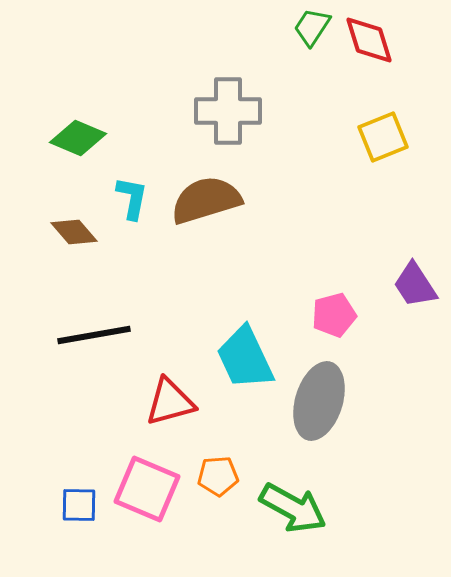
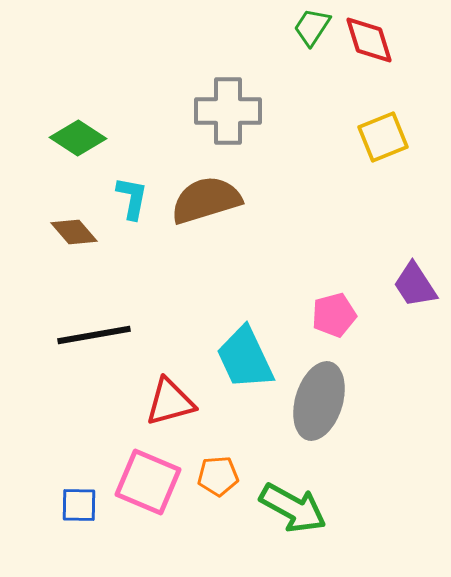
green diamond: rotated 10 degrees clockwise
pink square: moved 1 px right, 7 px up
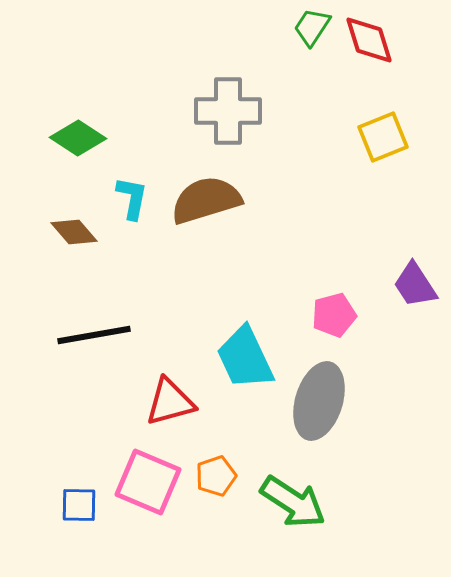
orange pentagon: moved 2 px left; rotated 15 degrees counterclockwise
green arrow: moved 6 px up; rotated 4 degrees clockwise
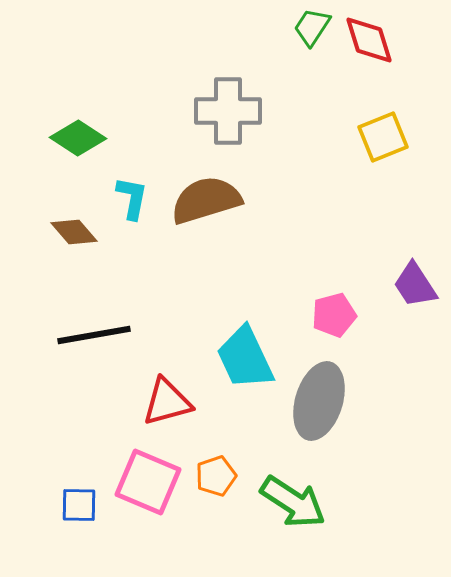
red triangle: moved 3 px left
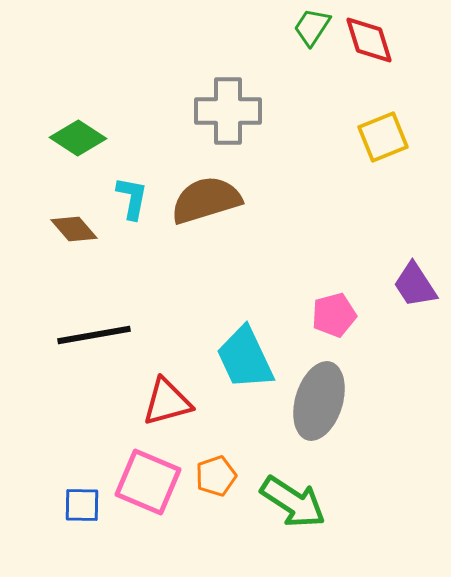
brown diamond: moved 3 px up
blue square: moved 3 px right
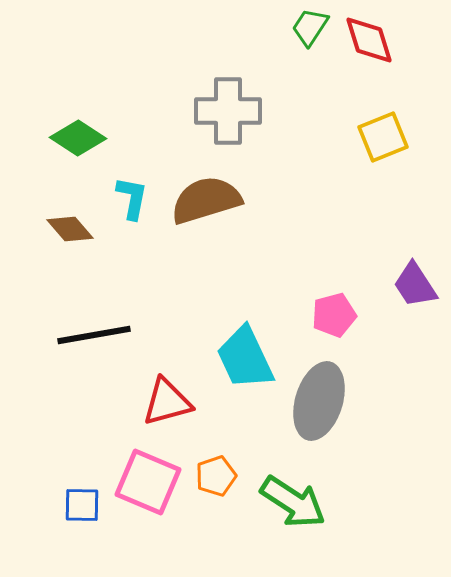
green trapezoid: moved 2 px left
brown diamond: moved 4 px left
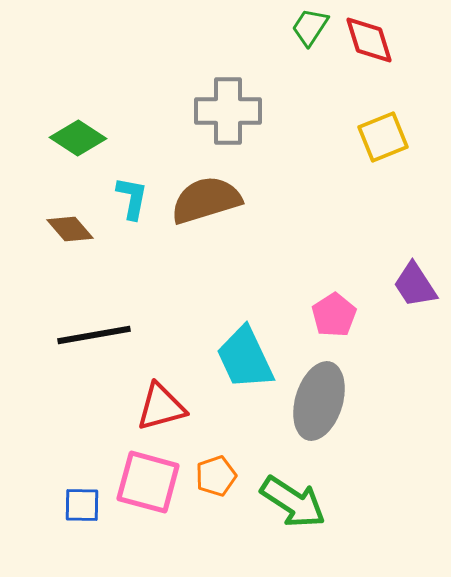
pink pentagon: rotated 18 degrees counterclockwise
red triangle: moved 6 px left, 5 px down
pink square: rotated 8 degrees counterclockwise
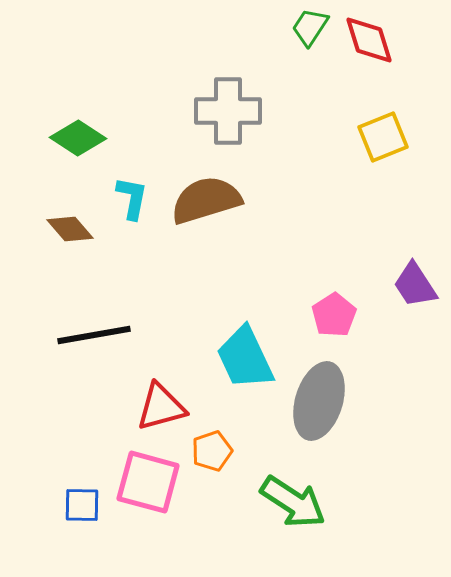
orange pentagon: moved 4 px left, 25 px up
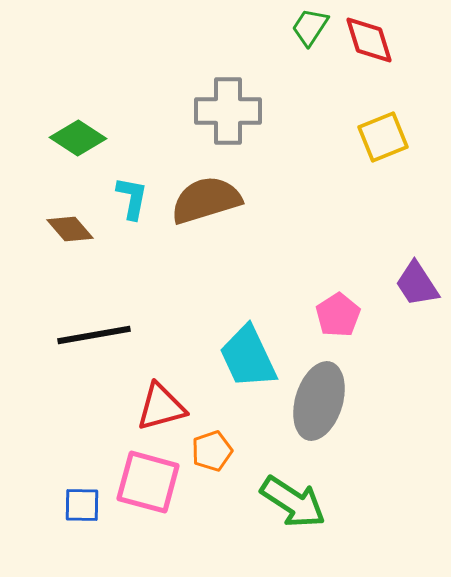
purple trapezoid: moved 2 px right, 1 px up
pink pentagon: moved 4 px right
cyan trapezoid: moved 3 px right, 1 px up
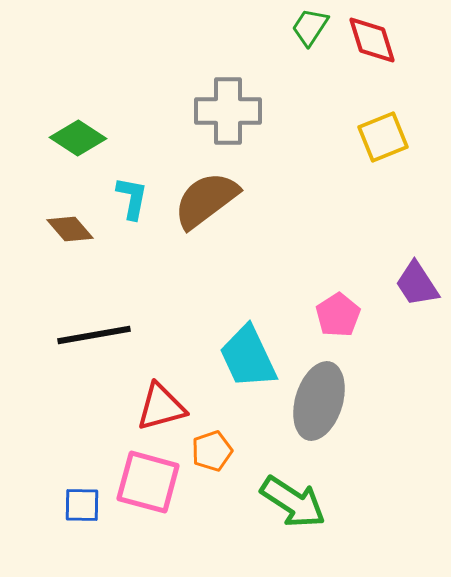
red diamond: moved 3 px right
brown semicircle: rotated 20 degrees counterclockwise
